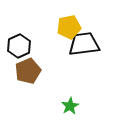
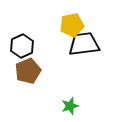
yellow pentagon: moved 3 px right, 2 px up
black hexagon: moved 3 px right
green star: rotated 12 degrees clockwise
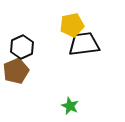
black hexagon: moved 1 px down
brown pentagon: moved 12 px left
green star: rotated 30 degrees counterclockwise
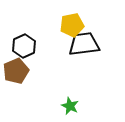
black hexagon: moved 2 px right, 1 px up
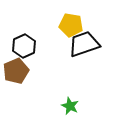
yellow pentagon: moved 1 px left; rotated 20 degrees clockwise
black trapezoid: rotated 12 degrees counterclockwise
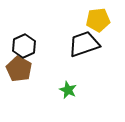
yellow pentagon: moved 27 px right, 5 px up; rotated 15 degrees counterclockwise
brown pentagon: moved 3 px right, 2 px up; rotated 20 degrees counterclockwise
green star: moved 2 px left, 16 px up
